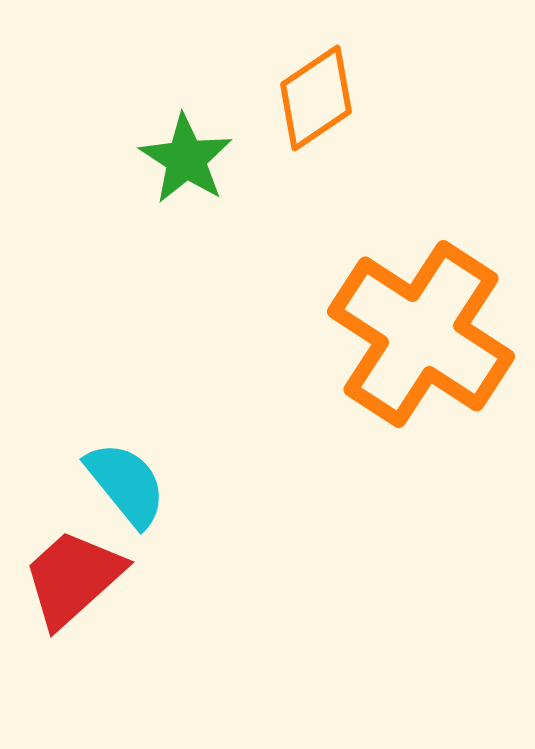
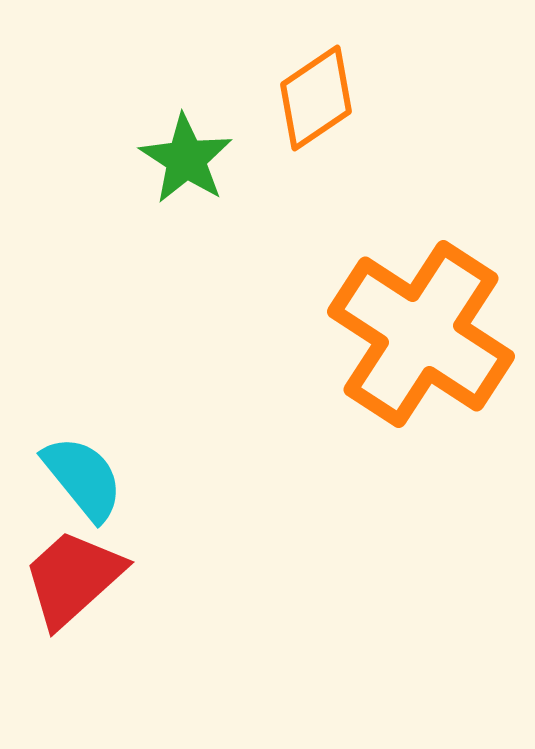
cyan semicircle: moved 43 px left, 6 px up
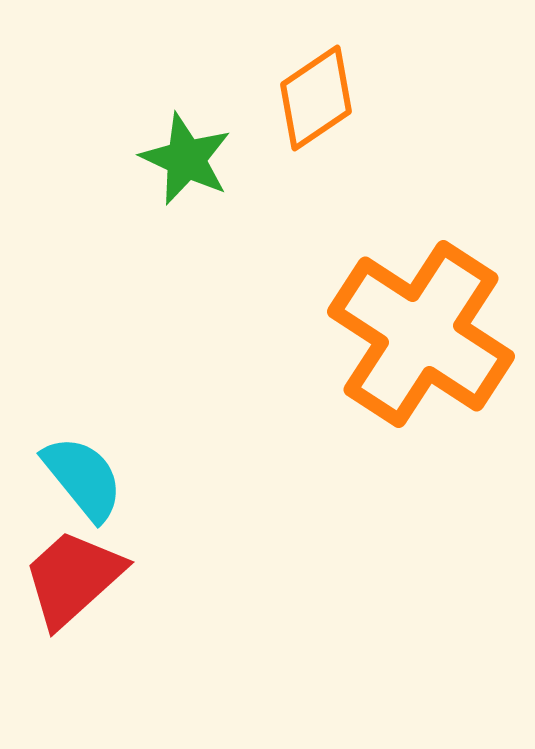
green star: rotated 8 degrees counterclockwise
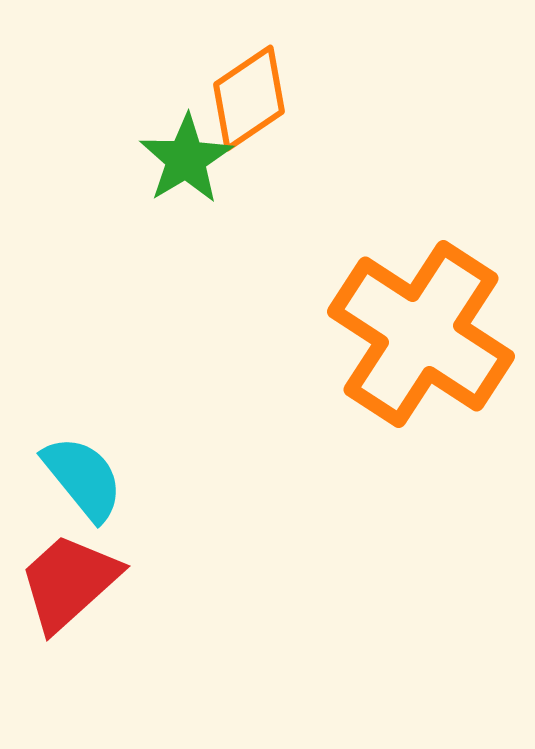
orange diamond: moved 67 px left
green star: rotated 16 degrees clockwise
red trapezoid: moved 4 px left, 4 px down
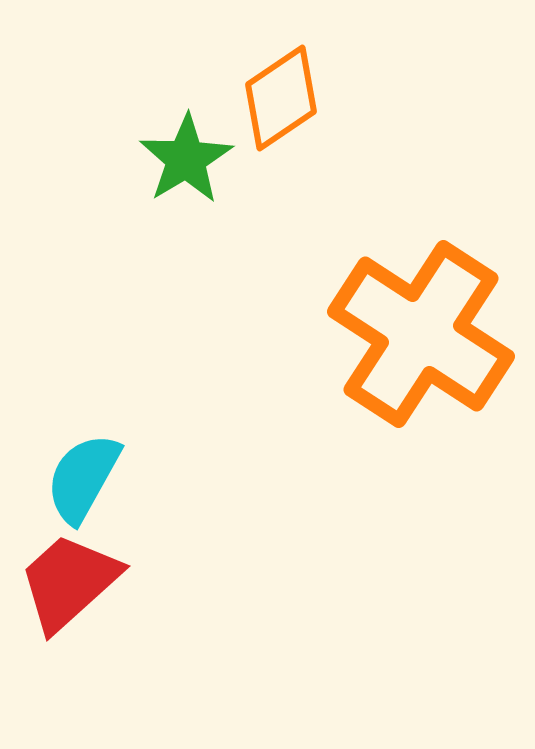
orange diamond: moved 32 px right
cyan semicircle: rotated 112 degrees counterclockwise
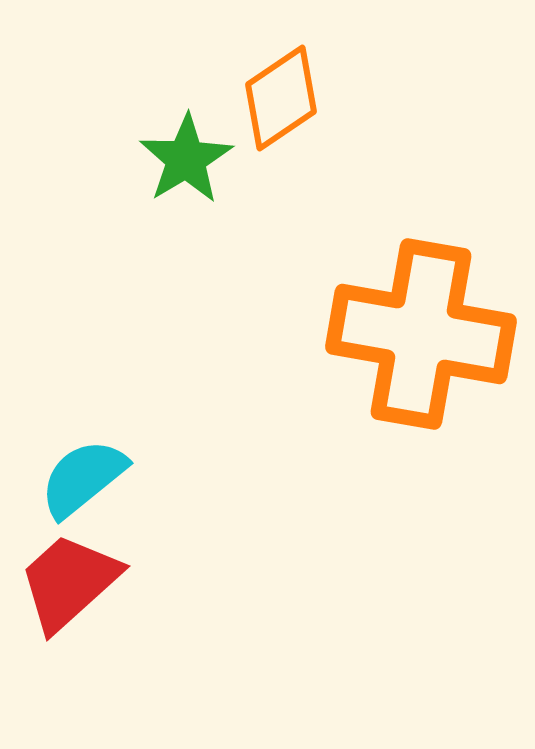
orange cross: rotated 23 degrees counterclockwise
cyan semicircle: rotated 22 degrees clockwise
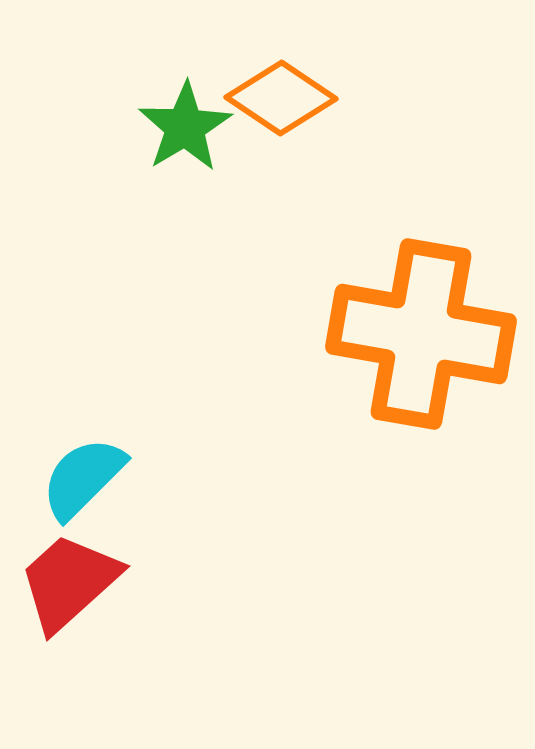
orange diamond: rotated 68 degrees clockwise
green star: moved 1 px left, 32 px up
cyan semicircle: rotated 6 degrees counterclockwise
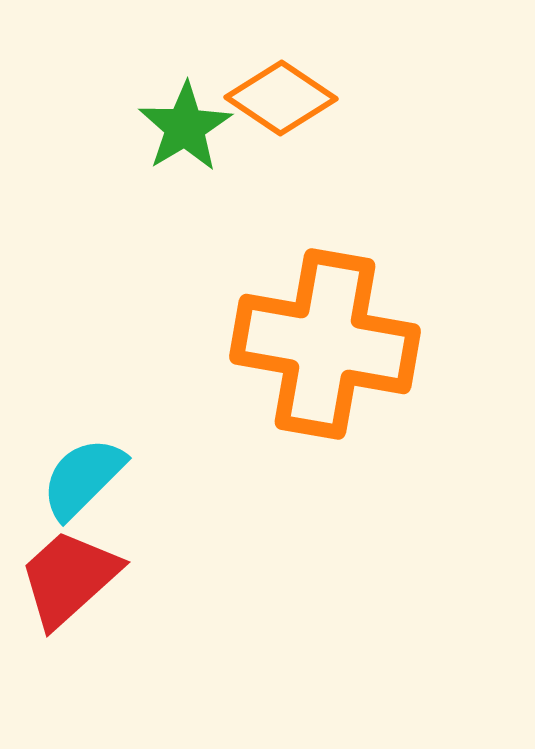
orange cross: moved 96 px left, 10 px down
red trapezoid: moved 4 px up
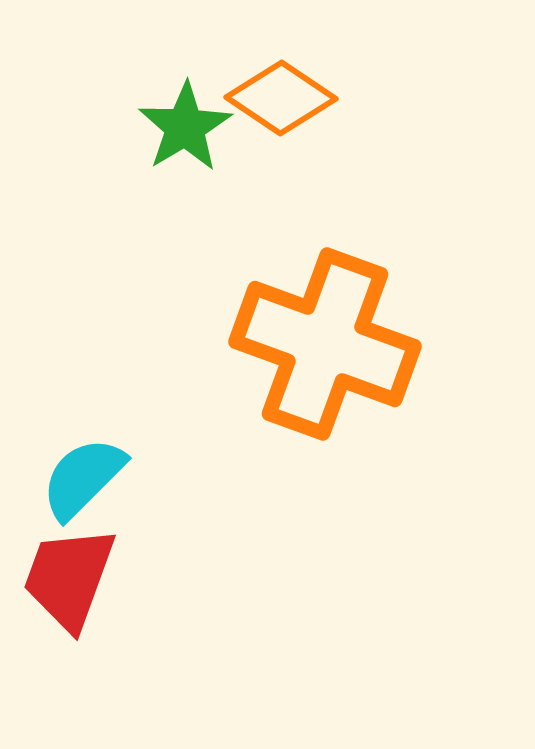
orange cross: rotated 10 degrees clockwise
red trapezoid: rotated 28 degrees counterclockwise
